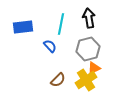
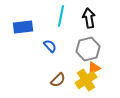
cyan line: moved 8 px up
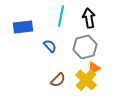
gray hexagon: moved 3 px left, 2 px up
yellow cross: rotated 15 degrees counterclockwise
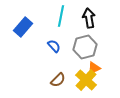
blue rectangle: rotated 42 degrees counterclockwise
blue semicircle: moved 4 px right
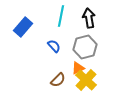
orange triangle: moved 16 px left
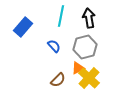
yellow cross: moved 3 px right, 2 px up
